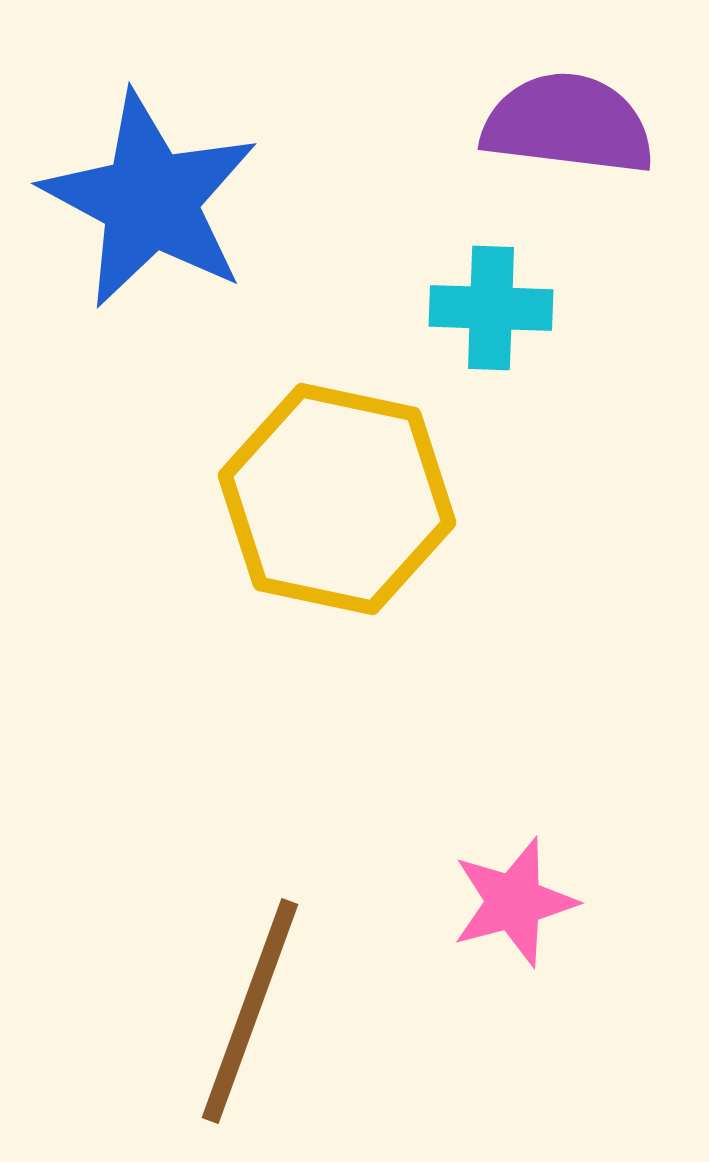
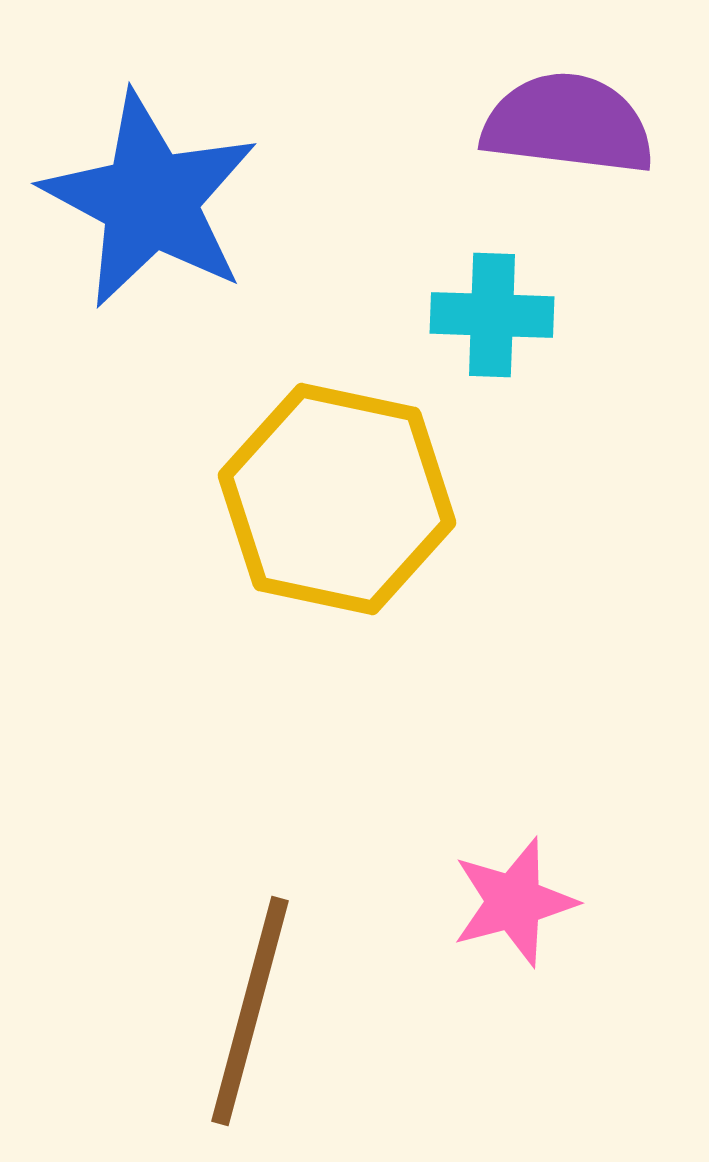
cyan cross: moved 1 px right, 7 px down
brown line: rotated 5 degrees counterclockwise
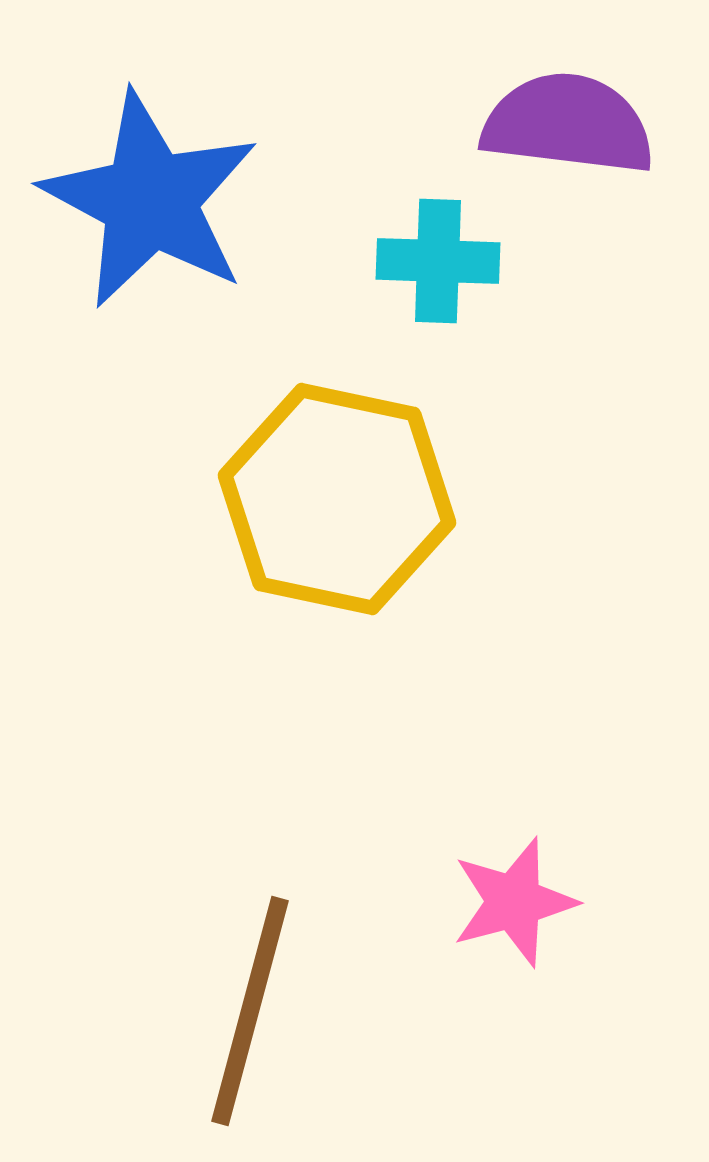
cyan cross: moved 54 px left, 54 px up
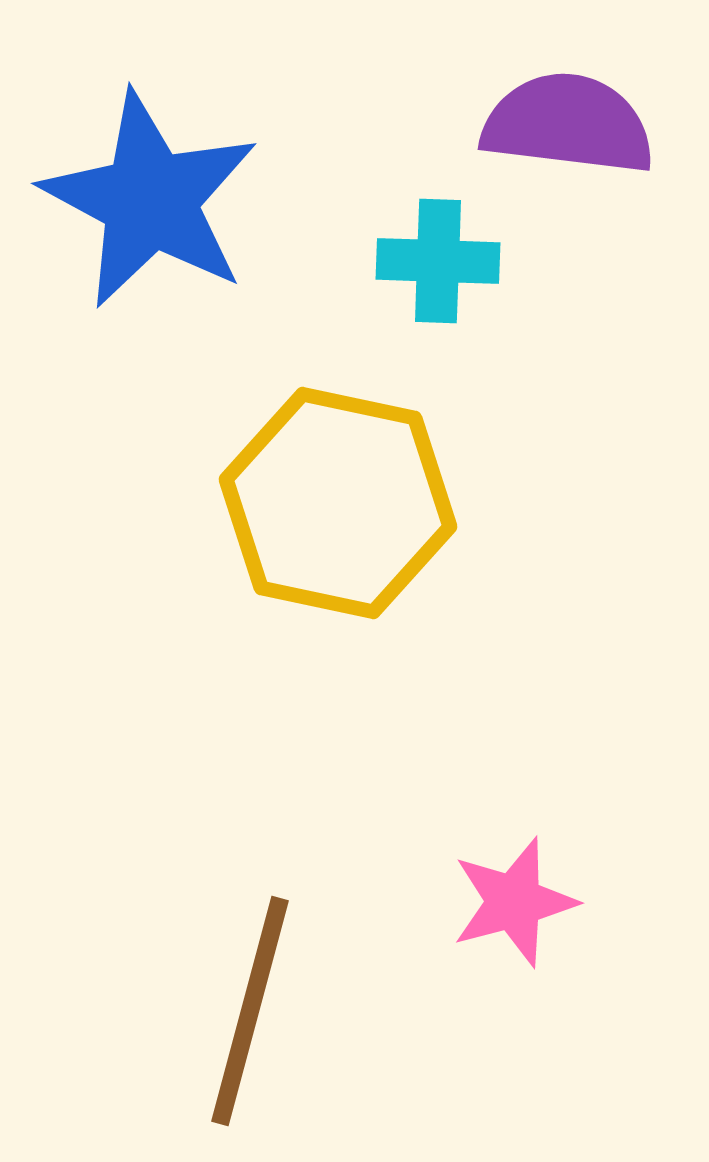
yellow hexagon: moved 1 px right, 4 px down
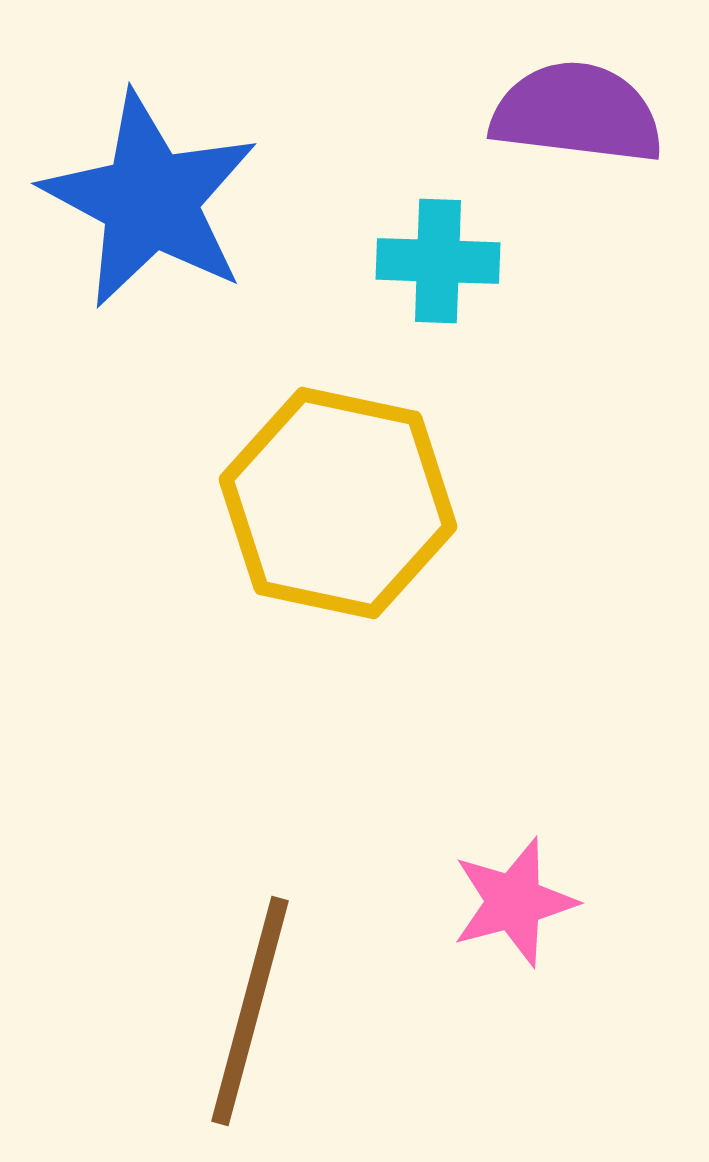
purple semicircle: moved 9 px right, 11 px up
